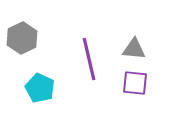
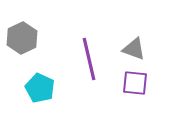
gray triangle: rotated 15 degrees clockwise
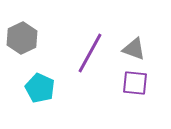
purple line: moved 1 px right, 6 px up; rotated 42 degrees clockwise
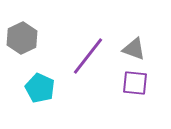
purple line: moved 2 px left, 3 px down; rotated 9 degrees clockwise
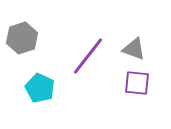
gray hexagon: rotated 8 degrees clockwise
purple square: moved 2 px right
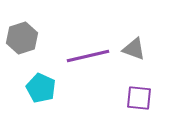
purple line: rotated 39 degrees clockwise
purple square: moved 2 px right, 15 px down
cyan pentagon: moved 1 px right
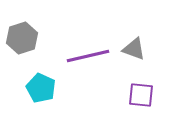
purple square: moved 2 px right, 3 px up
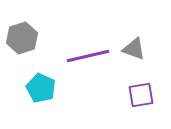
purple square: rotated 16 degrees counterclockwise
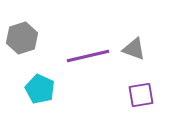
cyan pentagon: moved 1 px left, 1 px down
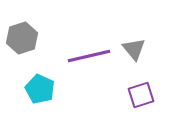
gray triangle: rotated 30 degrees clockwise
purple line: moved 1 px right
purple square: rotated 8 degrees counterclockwise
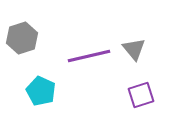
cyan pentagon: moved 1 px right, 2 px down
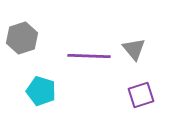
purple line: rotated 15 degrees clockwise
cyan pentagon: rotated 8 degrees counterclockwise
